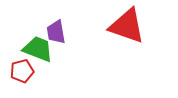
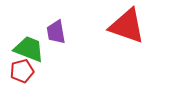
green trapezoid: moved 9 px left
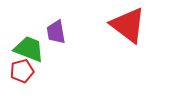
red triangle: moved 1 px right, 1 px up; rotated 18 degrees clockwise
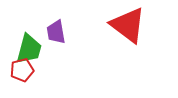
green trapezoid: rotated 84 degrees clockwise
red pentagon: moved 1 px up
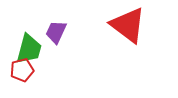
purple trapezoid: rotated 35 degrees clockwise
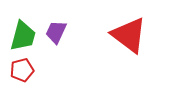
red triangle: moved 1 px right, 10 px down
green trapezoid: moved 6 px left, 13 px up
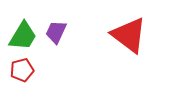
green trapezoid: rotated 16 degrees clockwise
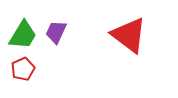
green trapezoid: moved 1 px up
red pentagon: moved 1 px right, 1 px up; rotated 10 degrees counterclockwise
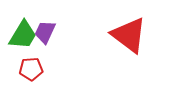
purple trapezoid: moved 11 px left
red pentagon: moved 8 px right; rotated 20 degrees clockwise
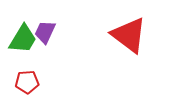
green trapezoid: moved 4 px down
red pentagon: moved 4 px left, 13 px down
